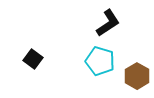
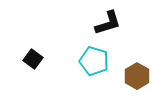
black L-shape: rotated 16 degrees clockwise
cyan pentagon: moved 6 px left
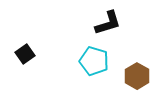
black square: moved 8 px left, 5 px up; rotated 18 degrees clockwise
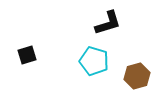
black square: moved 2 px right, 1 px down; rotated 18 degrees clockwise
brown hexagon: rotated 15 degrees clockwise
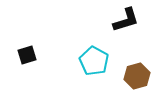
black L-shape: moved 18 px right, 3 px up
cyan pentagon: rotated 12 degrees clockwise
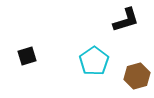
black square: moved 1 px down
cyan pentagon: rotated 8 degrees clockwise
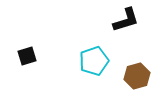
cyan pentagon: rotated 16 degrees clockwise
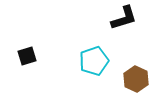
black L-shape: moved 2 px left, 2 px up
brown hexagon: moved 1 px left, 3 px down; rotated 20 degrees counterclockwise
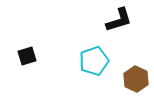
black L-shape: moved 5 px left, 2 px down
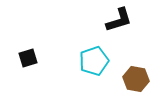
black square: moved 1 px right, 2 px down
brown hexagon: rotated 15 degrees counterclockwise
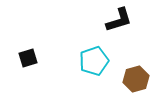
brown hexagon: rotated 25 degrees counterclockwise
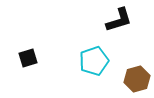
brown hexagon: moved 1 px right
